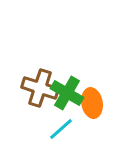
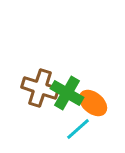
orange ellipse: moved 1 px right; rotated 40 degrees counterclockwise
cyan line: moved 17 px right
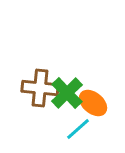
brown cross: rotated 12 degrees counterclockwise
green cross: rotated 16 degrees clockwise
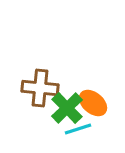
green cross: moved 15 px down
cyan line: rotated 24 degrees clockwise
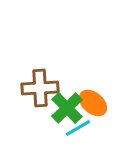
brown cross: rotated 9 degrees counterclockwise
cyan line: moved 1 px up; rotated 12 degrees counterclockwise
